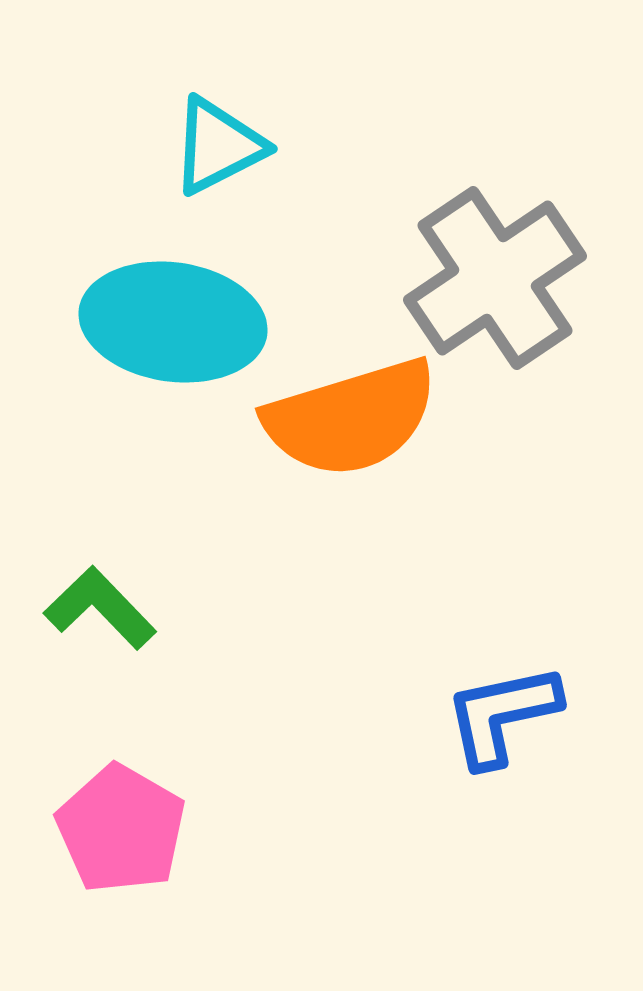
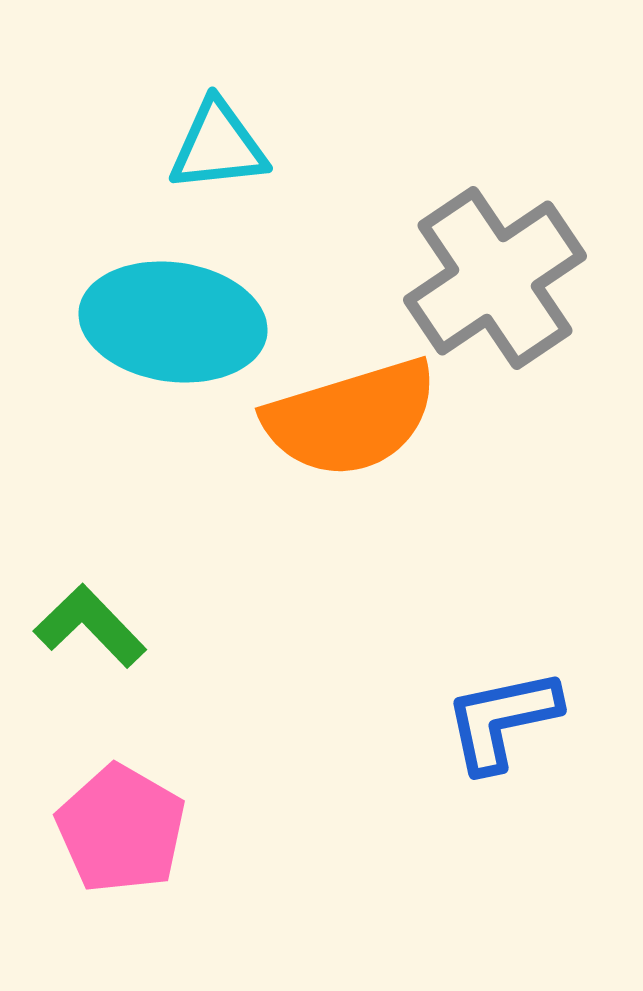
cyan triangle: rotated 21 degrees clockwise
green L-shape: moved 10 px left, 18 px down
blue L-shape: moved 5 px down
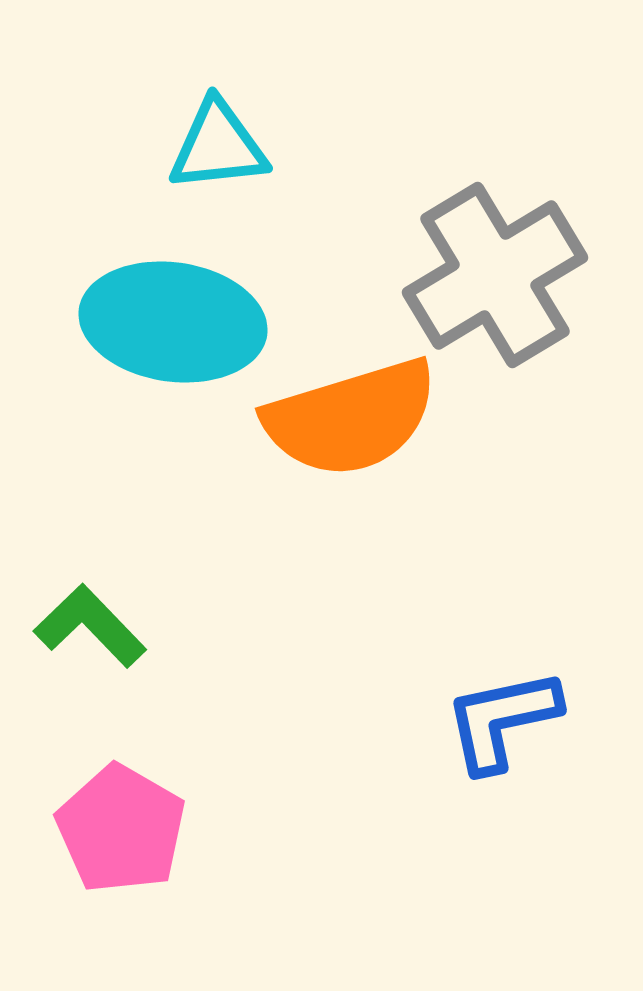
gray cross: moved 3 px up; rotated 3 degrees clockwise
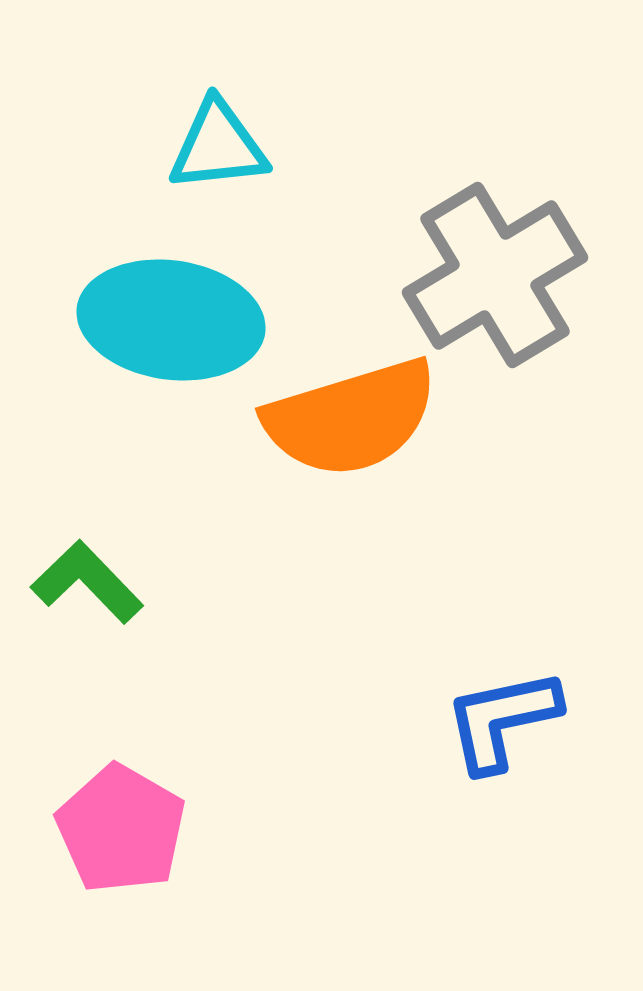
cyan ellipse: moved 2 px left, 2 px up
green L-shape: moved 3 px left, 44 px up
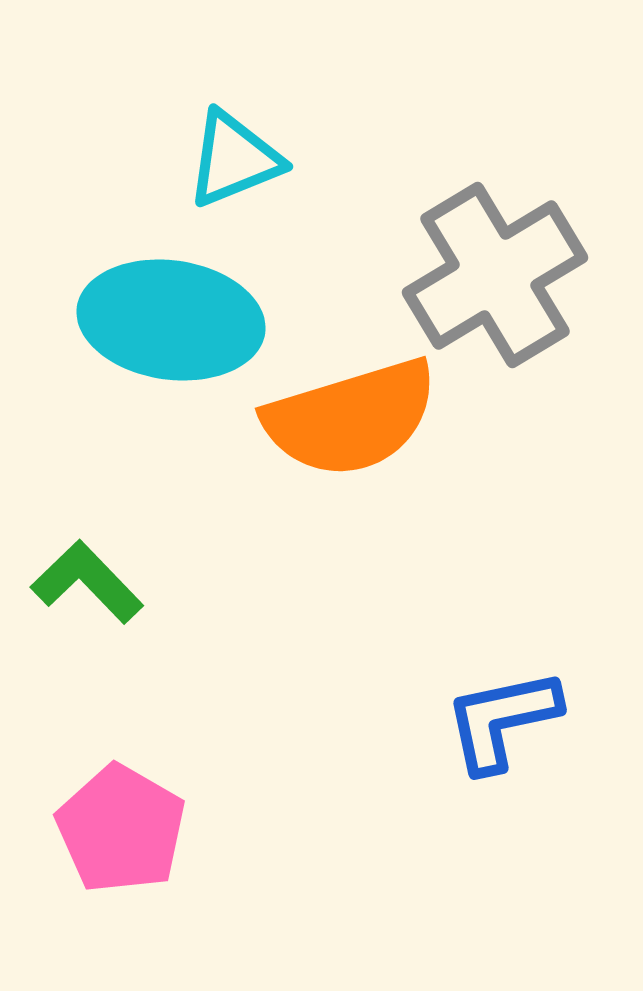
cyan triangle: moved 16 px right, 13 px down; rotated 16 degrees counterclockwise
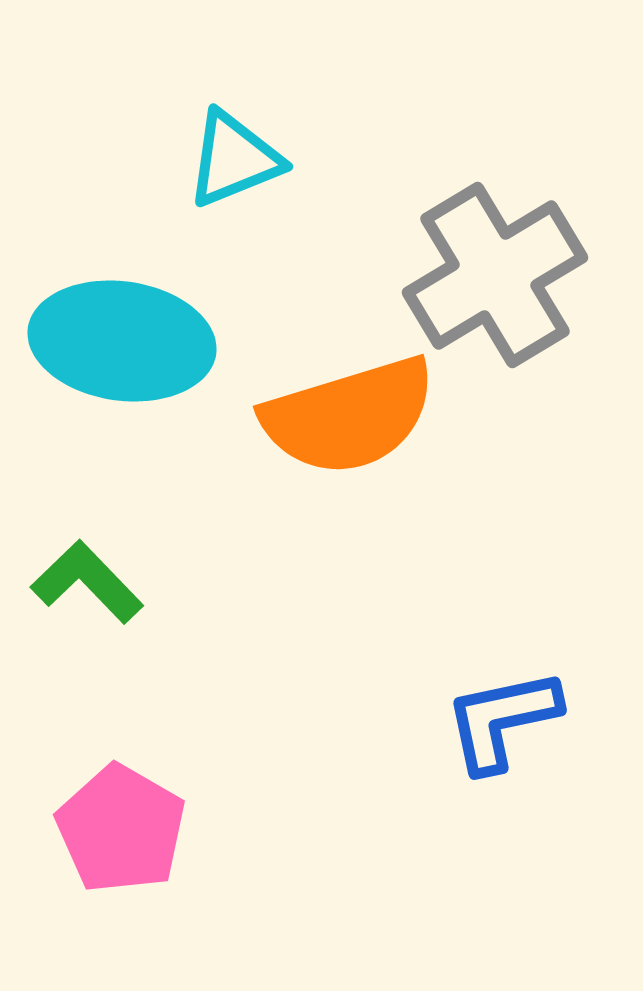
cyan ellipse: moved 49 px left, 21 px down
orange semicircle: moved 2 px left, 2 px up
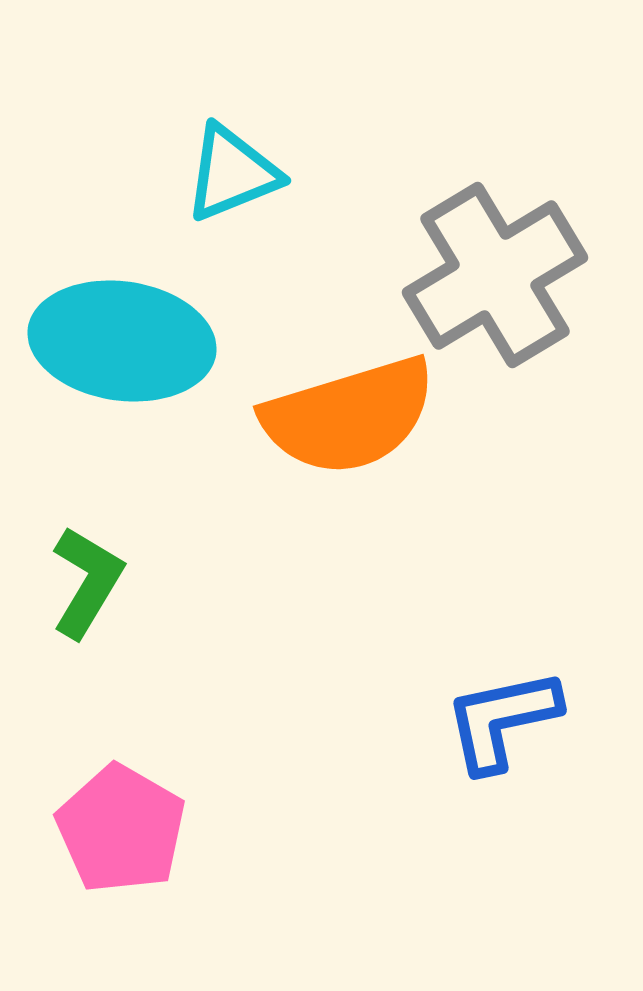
cyan triangle: moved 2 px left, 14 px down
green L-shape: rotated 75 degrees clockwise
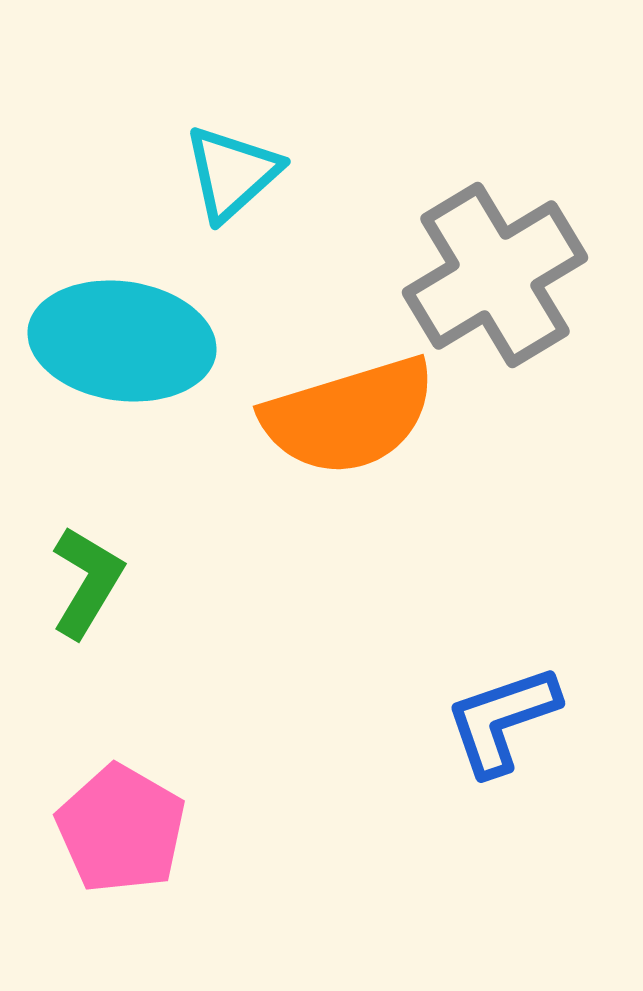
cyan triangle: rotated 20 degrees counterclockwise
blue L-shape: rotated 7 degrees counterclockwise
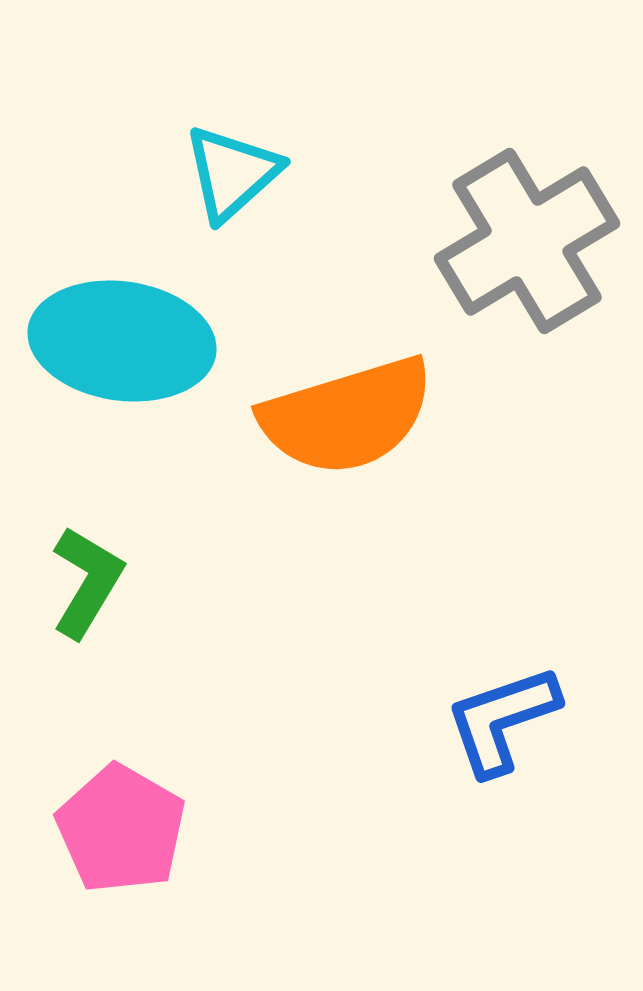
gray cross: moved 32 px right, 34 px up
orange semicircle: moved 2 px left
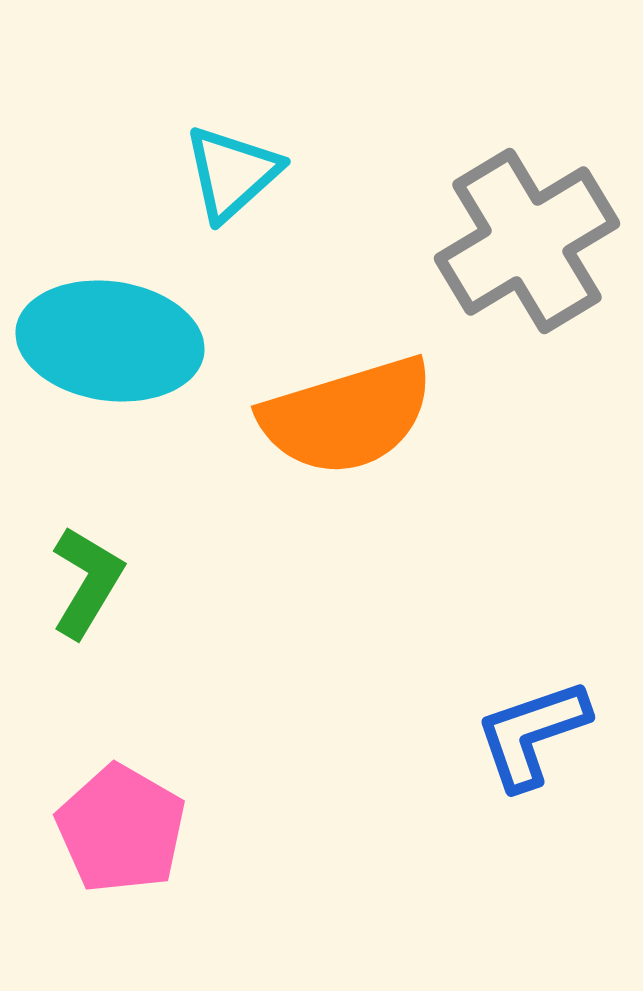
cyan ellipse: moved 12 px left
blue L-shape: moved 30 px right, 14 px down
